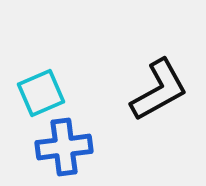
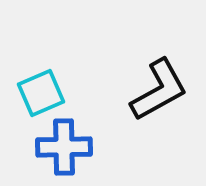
blue cross: rotated 6 degrees clockwise
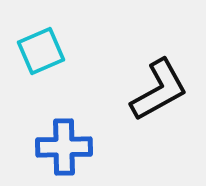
cyan square: moved 42 px up
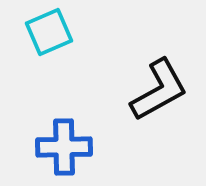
cyan square: moved 8 px right, 19 px up
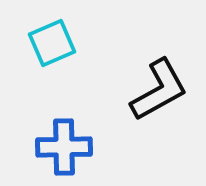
cyan square: moved 3 px right, 11 px down
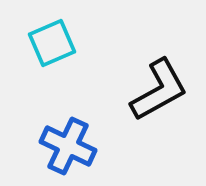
blue cross: moved 4 px right, 1 px up; rotated 26 degrees clockwise
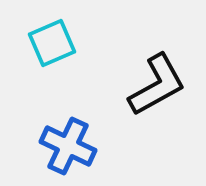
black L-shape: moved 2 px left, 5 px up
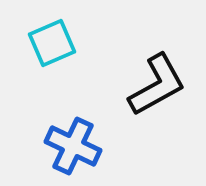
blue cross: moved 5 px right
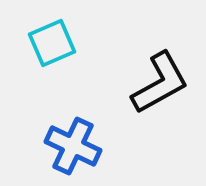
black L-shape: moved 3 px right, 2 px up
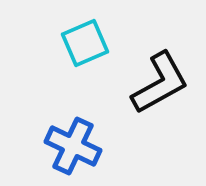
cyan square: moved 33 px right
